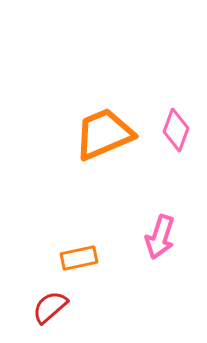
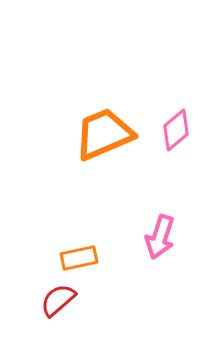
pink diamond: rotated 30 degrees clockwise
red semicircle: moved 8 px right, 7 px up
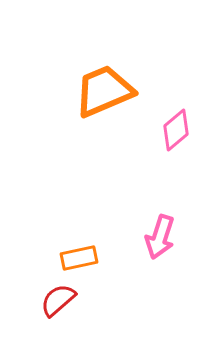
orange trapezoid: moved 43 px up
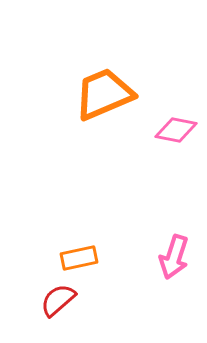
orange trapezoid: moved 3 px down
pink diamond: rotated 51 degrees clockwise
pink arrow: moved 14 px right, 20 px down
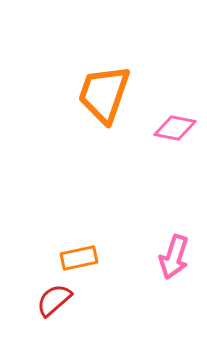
orange trapezoid: rotated 48 degrees counterclockwise
pink diamond: moved 1 px left, 2 px up
red semicircle: moved 4 px left
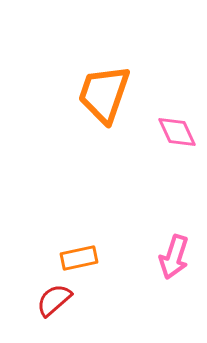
pink diamond: moved 2 px right, 4 px down; rotated 54 degrees clockwise
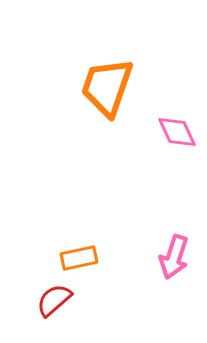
orange trapezoid: moved 3 px right, 7 px up
